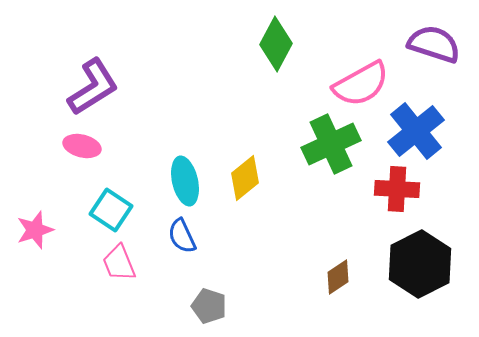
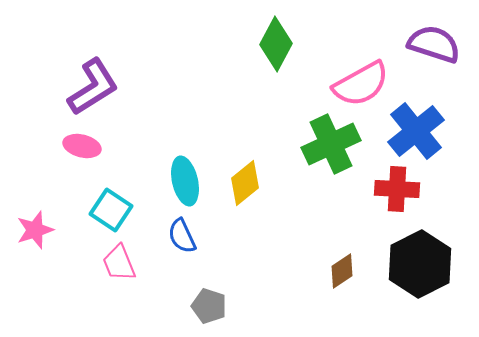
yellow diamond: moved 5 px down
brown diamond: moved 4 px right, 6 px up
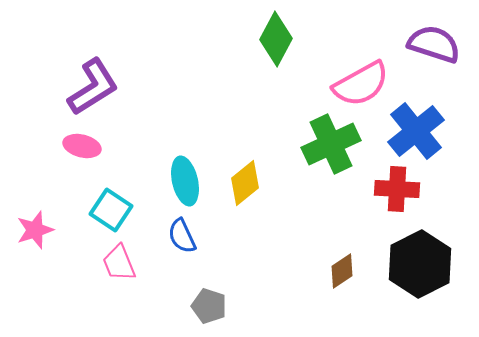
green diamond: moved 5 px up
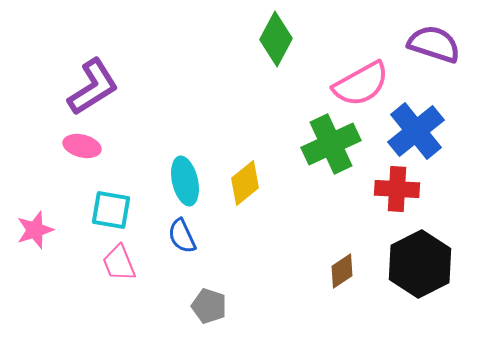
cyan square: rotated 24 degrees counterclockwise
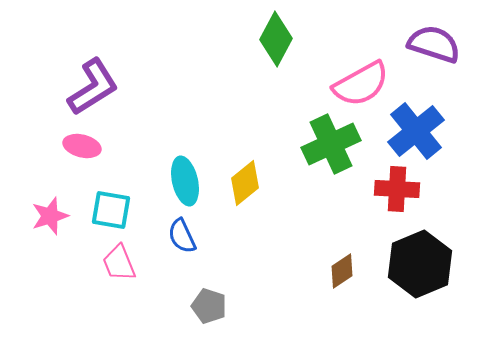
pink star: moved 15 px right, 14 px up
black hexagon: rotated 4 degrees clockwise
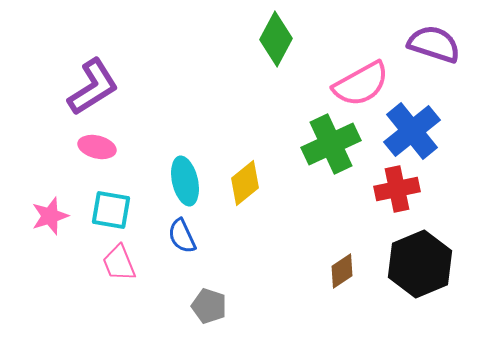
blue cross: moved 4 px left
pink ellipse: moved 15 px right, 1 px down
red cross: rotated 15 degrees counterclockwise
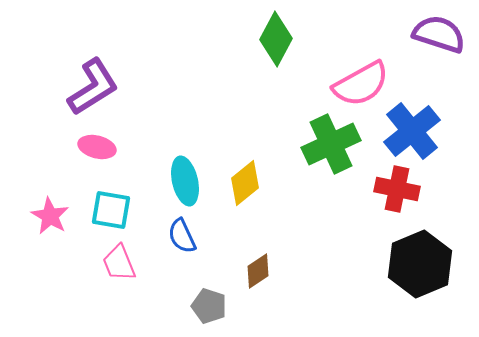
purple semicircle: moved 5 px right, 10 px up
red cross: rotated 24 degrees clockwise
pink star: rotated 24 degrees counterclockwise
brown diamond: moved 84 px left
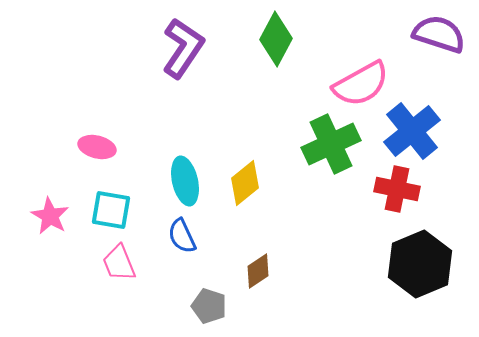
purple L-shape: moved 90 px right, 39 px up; rotated 24 degrees counterclockwise
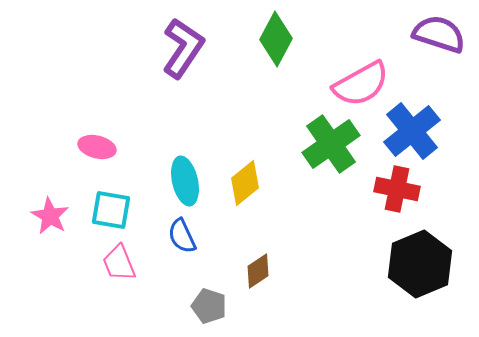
green cross: rotated 10 degrees counterclockwise
